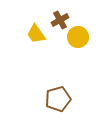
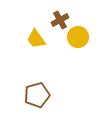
yellow trapezoid: moved 5 px down
brown pentagon: moved 21 px left, 4 px up
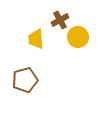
yellow trapezoid: rotated 30 degrees clockwise
brown pentagon: moved 12 px left, 15 px up
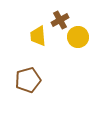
yellow trapezoid: moved 2 px right, 3 px up
brown pentagon: moved 3 px right
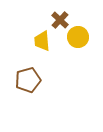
brown cross: rotated 18 degrees counterclockwise
yellow trapezoid: moved 4 px right, 5 px down
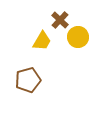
yellow trapezoid: rotated 145 degrees counterclockwise
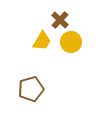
yellow circle: moved 7 px left, 5 px down
brown pentagon: moved 3 px right, 9 px down
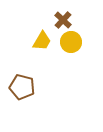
brown cross: moved 3 px right
brown pentagon: moved 9 px left, 2 px up; rotated 30 degrees clockwise
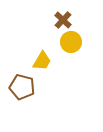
yellow trapezoid: moved 20 px down
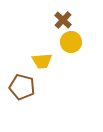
yellow trapezoid: rotated 55 degrees clockwise
